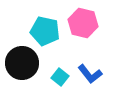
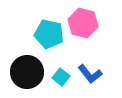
cyan pentagon: moved 4 px right, 3 px down
black circle: moved 5 px right, 9 px down
cyan square: moved 1 px right
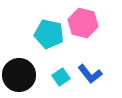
black circle: moved 8 px left, 3 px down
cyan square: rotated 18 degrees clockwise
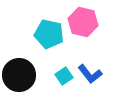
pink hexagon: moved 1 px up
cyan square: moved 3 px right, 1 px up
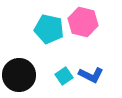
cyan pentagon: moved 5 px up
blue L-shape: moved 1 px right, 1 px down; rotated 25 degrees counterclockwise
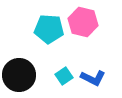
cyan pentagon: rotated 8 degrees counterclockwise
blue L-shape: moved 2 px right, 3 px down
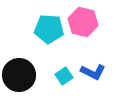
blue L-shape: moved 6 px up
